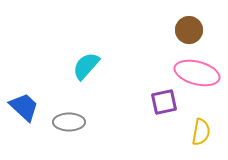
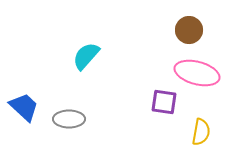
cyan semicircle: moved 10 px up
purple square: rotated 20 degrees clockwise
gray ellipse: moved 3 px up
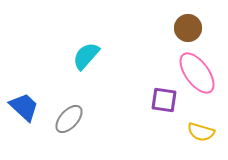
brown circle: moved 1 px left, 2 px up
pink ellipse: rotated 39 degrees clockwise
purple square: moved 2 px up
gray ellipse: rotated 48 degrees counterclockwise
yellow semicircle: rotated 96 degrees clockwise
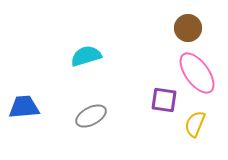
cyan semicircle: rotated 32 degrees clockwise
blue trapezoid: rotated 48 degrees counterclockwise
gray ellipse: moved 22 px right, 3 px up; rotated 20 degrees clockwise
yellow semicircle: moved 6 px left, 8 px up; rotated 96 degrees clockwise
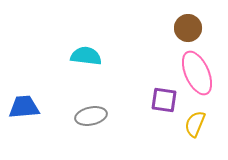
cyan semicircle: rotated 24 degrees clockwise
pink ellipse: rotated 12 degrees clockwise
gray ellipse: rotated 16 degrees clockwise
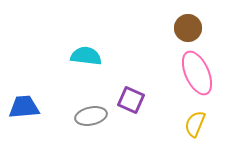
purple square: moved 33 px left; rotated 16 degrees clockwise
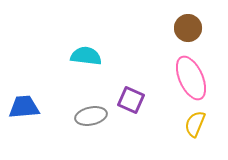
pink ellipse: moved 6 px left, 5 px down
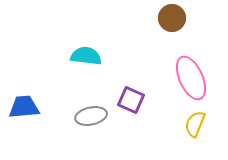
brown circle: moved 16 px left, 10 px up
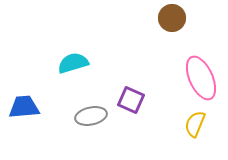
cyan semicircle: moved 13 px left, 7 px down; rotated 24 degrees counterclockwise
pink ellipse: moved 10 px right
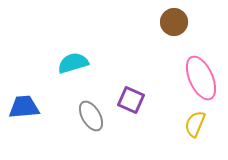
brown circle: moved 2 px right, 4 px down
gray ellipse: rotated 72 degrees clockwise
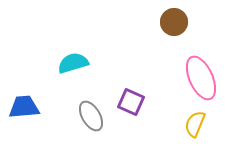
purple square: moved 2 px down
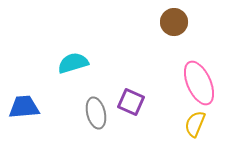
pink ellipse: moved 2 px left, 5 px down
gray ellipse: moved 5 px right, 3 px up; rotated 16 degrees clockwise
